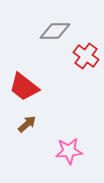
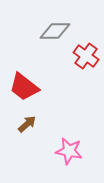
pink star: rotated 16 degrees clockwise
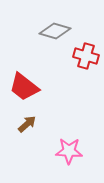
gray diamond: rotated 16 degrees clockwise
red cross: rotated 20 degrees counterclockwise
pink star: rotated 8 degrees counterclockwise
